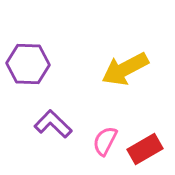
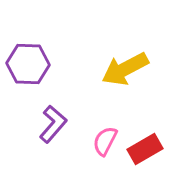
purple L-shape: rotated 87 degrees clockwise
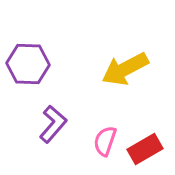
pink semicircle: rotated 8 degrees counterclockwise
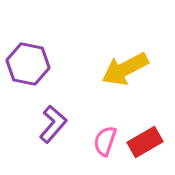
purple hexagon: rotated 9 degrees clockwise
red rectangle: moved 7 px up
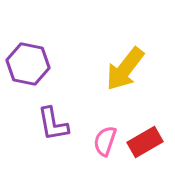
yellow arrow: rotated 24 degrees counterclockwise
purple L-shape: rotated 129 degrees clockwise
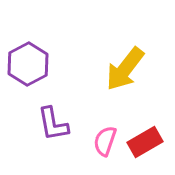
purple hexagon: rotated 21 degrees clockwise
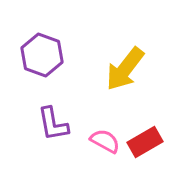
purple hexagon: moved 14 px right, 9 px up; rotated 12 degrees counterclockwise
pink semicircle: rotated 100 degrees clockwise
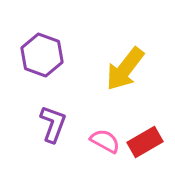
purple L-shape: rotated 150 degrees counterclockwise
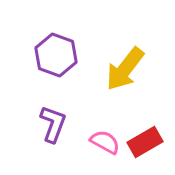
purple hexagon: moved 14 px right
pink semicircle: moved 1 px down
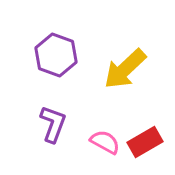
yellow arrow: rotated 9 degrees clockwise
